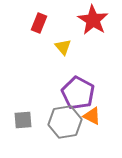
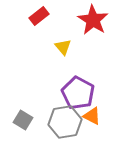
red rectangle: moved 7 px up; rotated 30 degrees clockwise
gray square: rotated 36 degrees clockwise
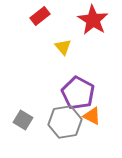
red rectangle: moved 1 px right
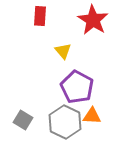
red rectangle: rotated 48 degrees counterclockwise
yellow triangle: moved 4 px down
purple pentagon: moved 1 px left, 6 px up
orange triangle: rotated 24 degrees counterclockwise
gray hexagon: rotated 24 degrees counterclockwise
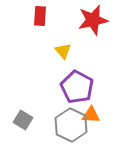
red star: rotated 28 degrees clockwise
orange triangle: moved 1 px left, 1 px up
gray hexagon: moved 6 px right, 3 px down
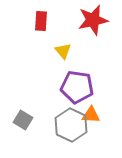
red rectangle: moved 1 px right, 5 px down
purple pentagon: rotated 20 degrees counterclockwise
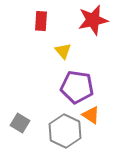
orange triangle: rotated 30 degrees clockwise
gray square: moved 3 px left, 3 px down
gray hexagon: moved 6 px left, 6 px down
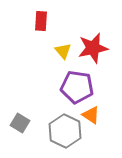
red star: moved 28 px down
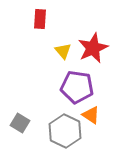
red rectangle: moved 1 px left, 2 px up
red star: rotated 12 degrees counterclockwise
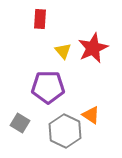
purple pentagon: moved 29 px left; rotated 8 degrees counterclockwise
